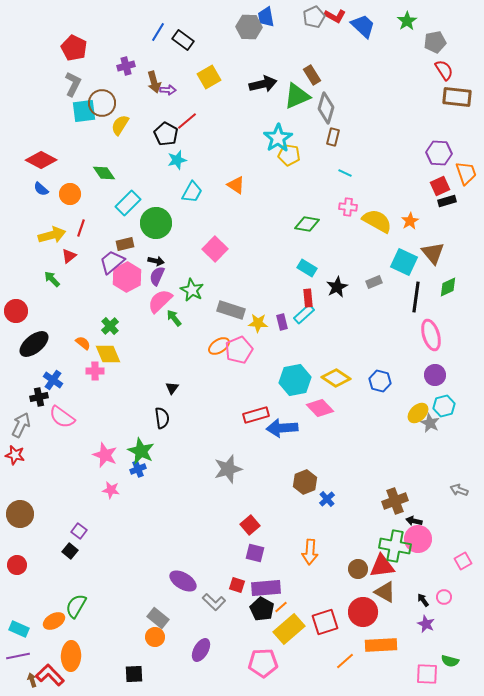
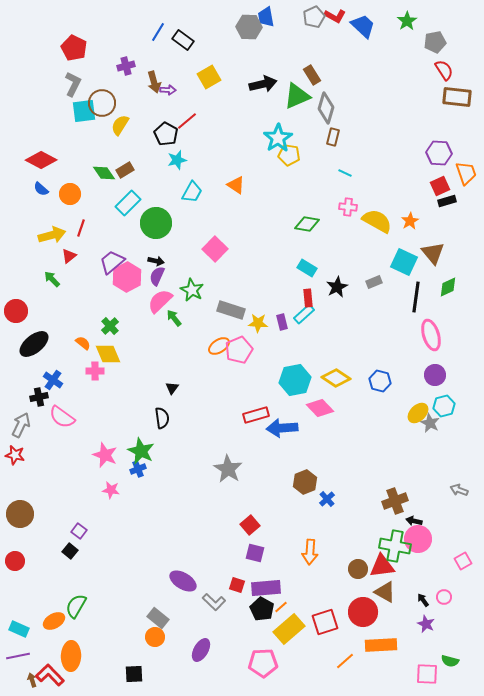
brown rectangle at (125, 244): moved 74 px up; rotated 18 degrees counterclockwise
gray star at (228, 469): rotated 24 degrees counterclockwise
red circle at (17, 565): moved 2 px left, 4 px up
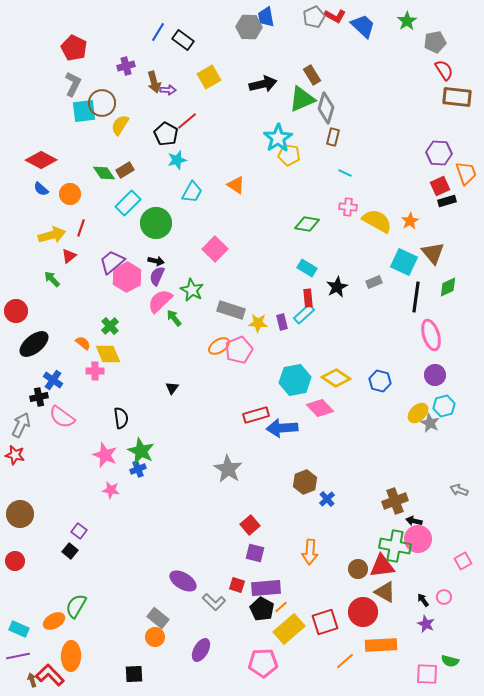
green triangle at (297, 96): moved 5 px right, 3 px down
black semicircle at (162, 418): moved 41 px left
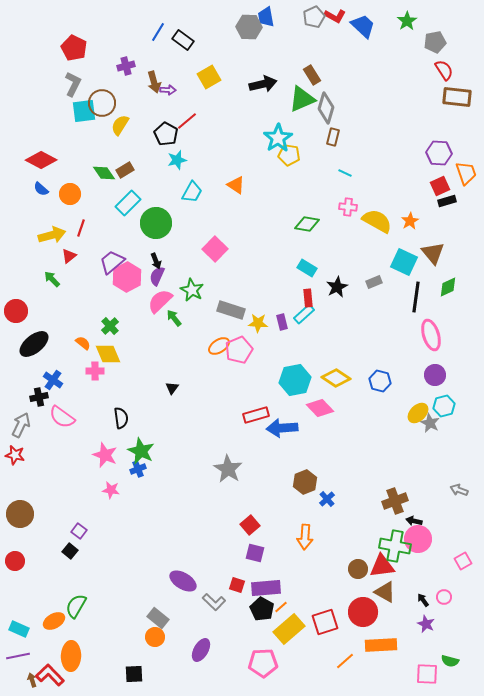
black arrow at (156, 261): rotated 56 degrees clockwise
orange arrow at (310, 552): moved 5 px left, 15 px up
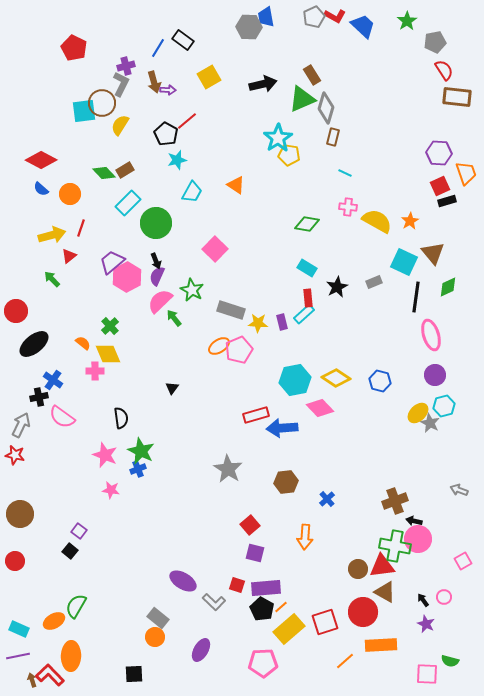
blue line at (158, 32): moved 16 px down
gray L-shape at (73, 84): moved 48 px right
green diamond at (104, 173): rotated 10 degrees counterclockwise
brown hexagon at (305, 482): moved 19 px left; rotated 15 degrees clockwise
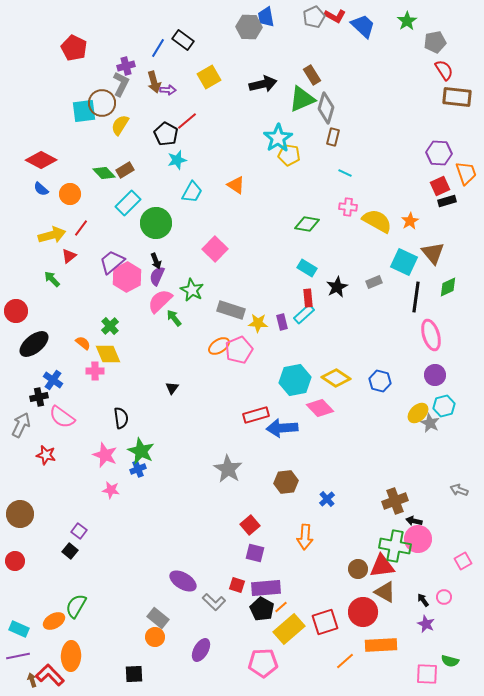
red line at (81, 228): rotated 18 degrees clockwise
red star at (15, 455): moved 31 px right
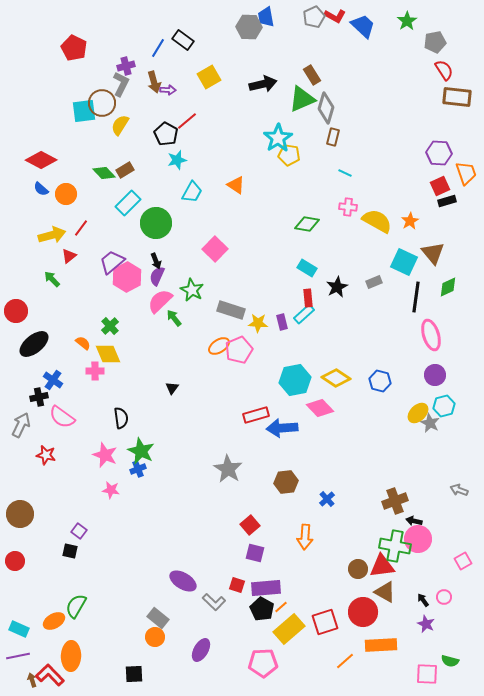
orange circle at (70, 194): moved 4 px left
black square at (70, 551): rotated 28 degrees counterclockwise
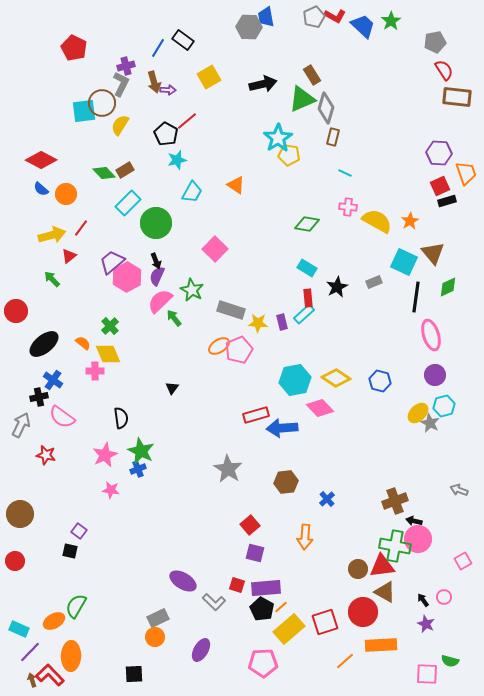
green star at (407, 21): moved 16 px left
black ellipse at (34, 344): moved 10 px right
pink star at (105, 455): rotated 25 degrees clockwise
gray rectangle at (158, 618): rotated 65 degrees counterclockwise
purple line at (18, 656): moved 12 px right, 4 px up; rotated 35 degrees counterclockwise
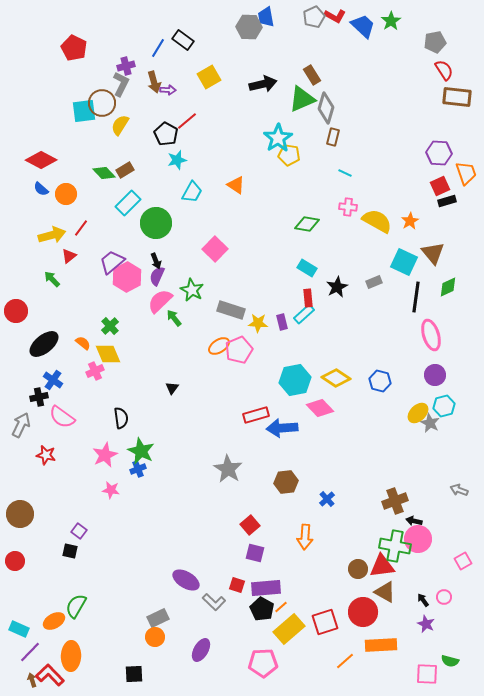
pink cross at (95, 371): rotated 24 degrees counterclockwise
purple ellipse at (183, 581): moved 3 px right, 1 px up
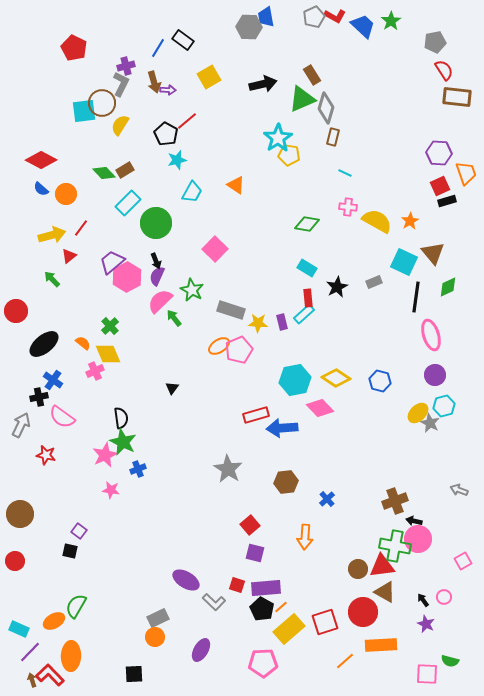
green star at (141, 451): moved 18 px left, 9 px up
